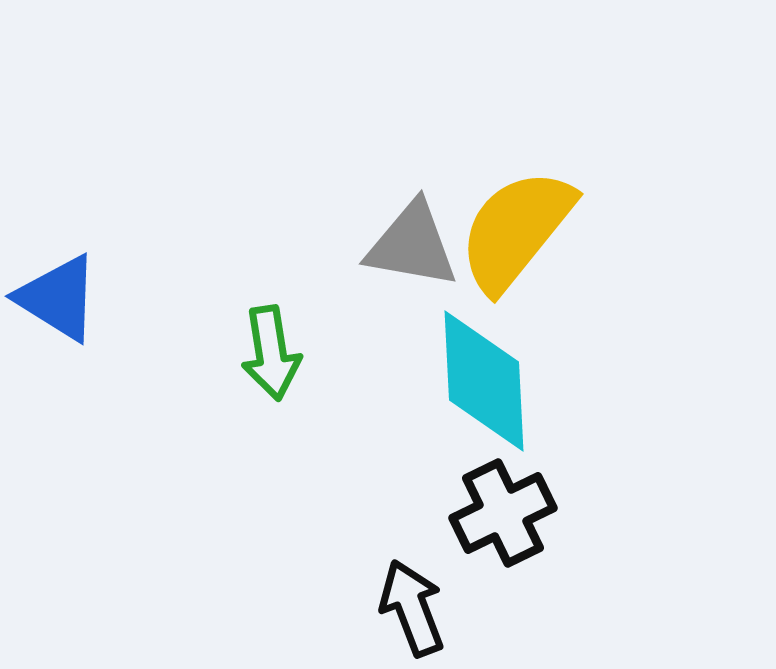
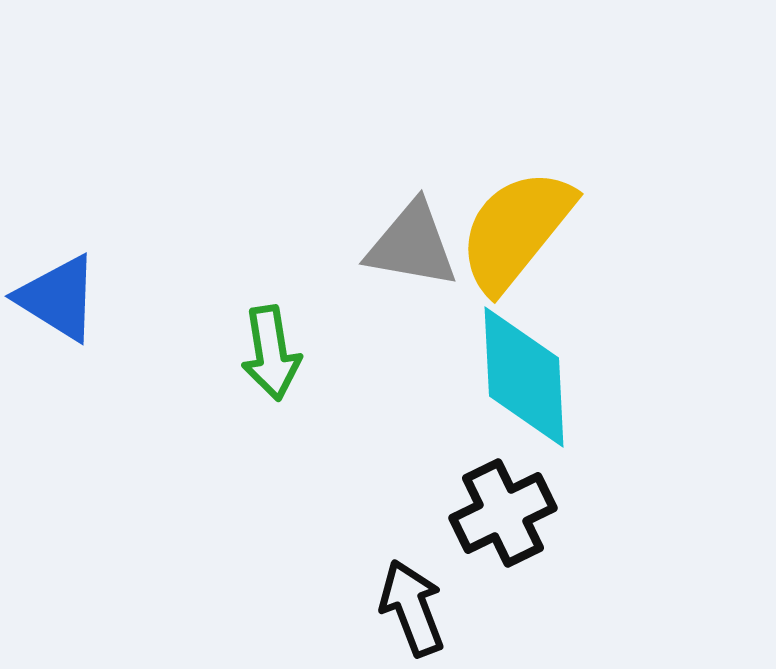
cyan diamond: moved 40 px right, 4 px up
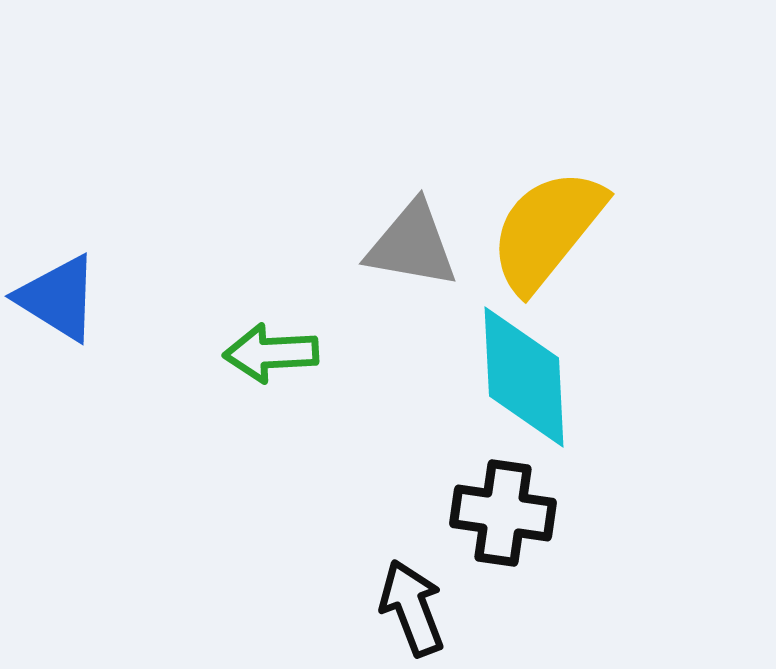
yellow semicircle: moved 31 px right
green arrow: rotated 96 degrees clockwise
black cross: rotated 34 degrees clockwise
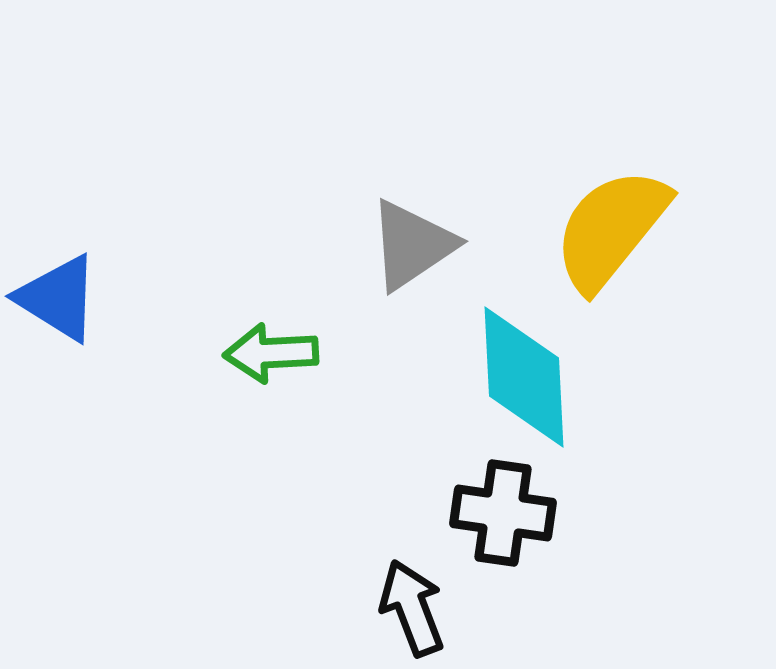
yellow semicircle: moved 64 px right, 1 px up
gray triangle: rotated 44 degrees counterclockwise
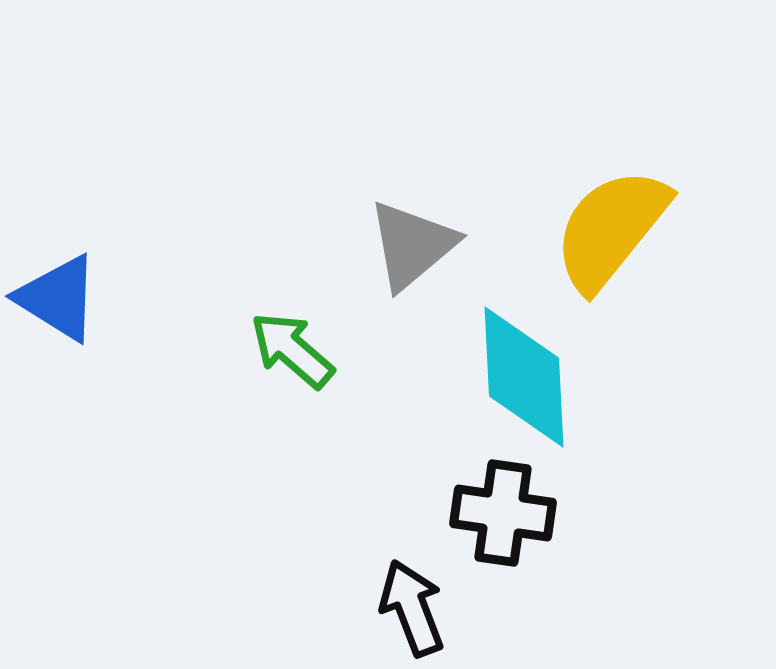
gray triangle: rotated 6 degrees counterclockwise
green arrow: moved 21 px right, 3 px up; rotated 44 degrees clockwise
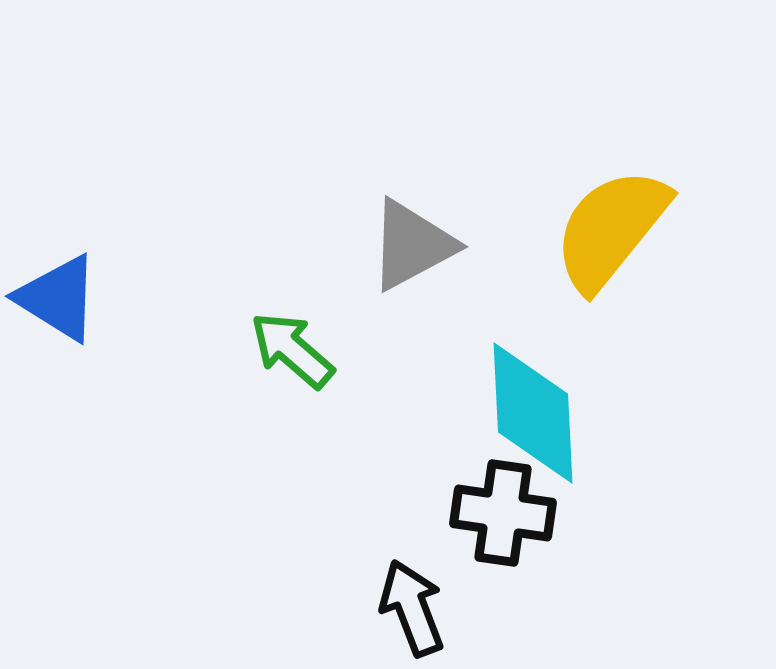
gray triangle: rotated 12 degrees clockwise
cyan diamond: moved 9 px right, 36 px down
